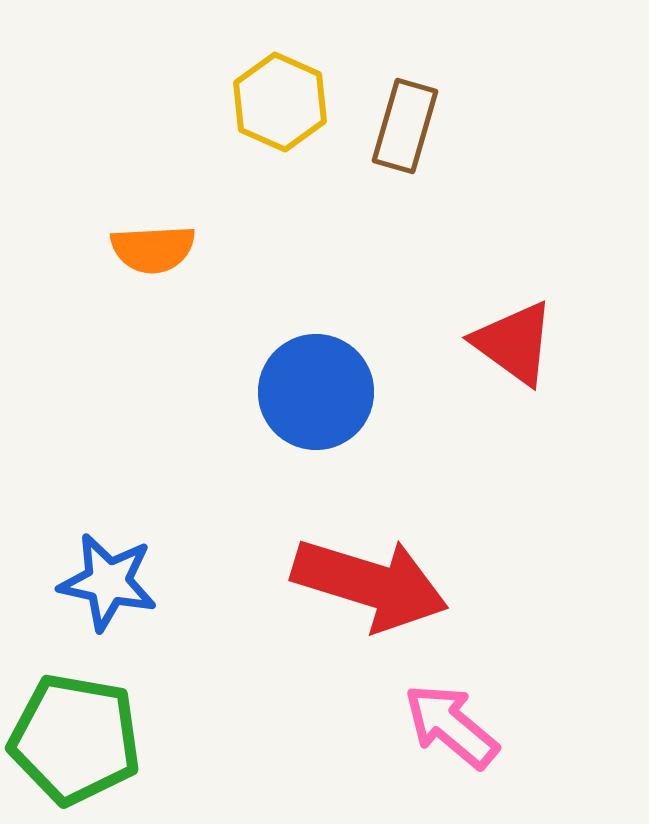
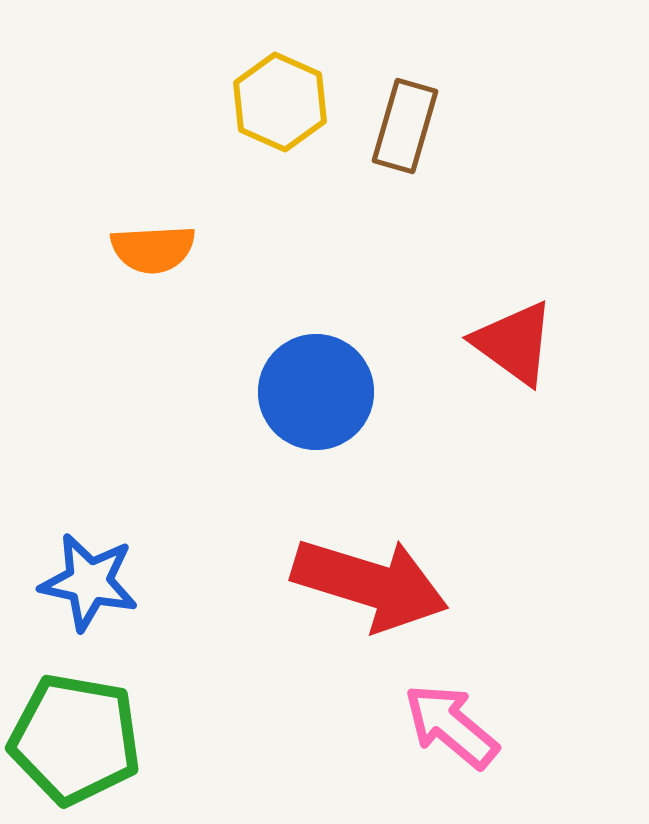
blue star: moved 19 px left
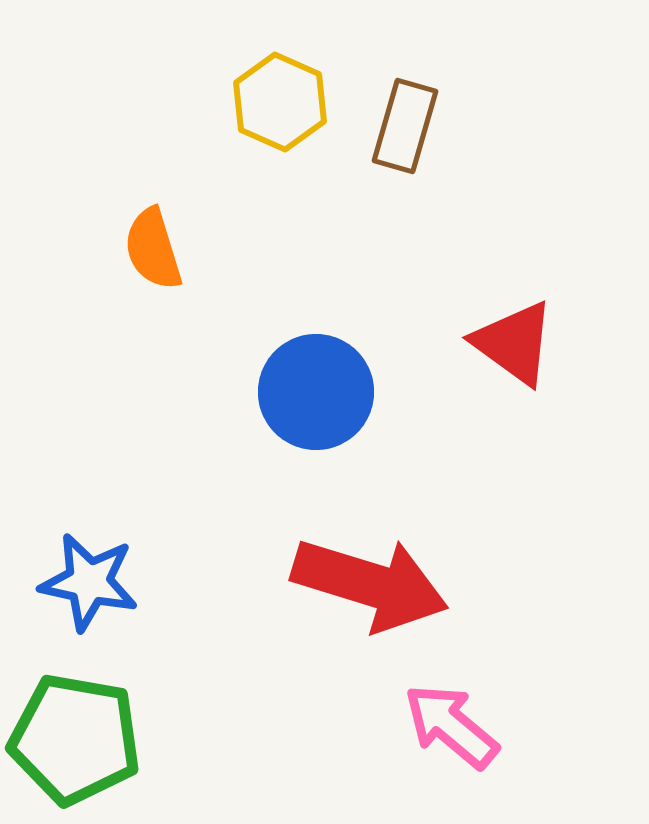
orange semicircle: rotated 76 degrees clockwise
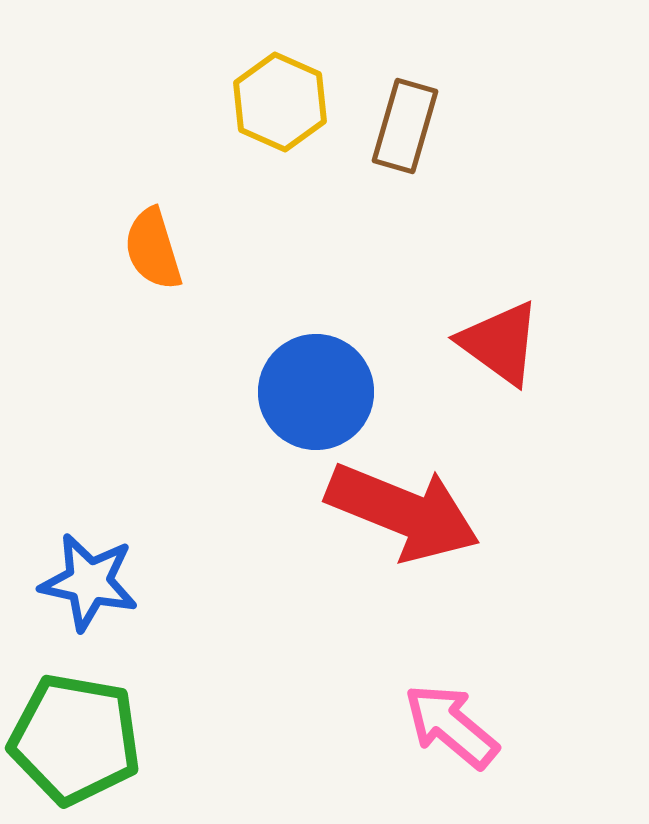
red triangle: moved 14 px left
red arrow: moved 33 px right, 72 px up; rotated 5 degrees clockwise
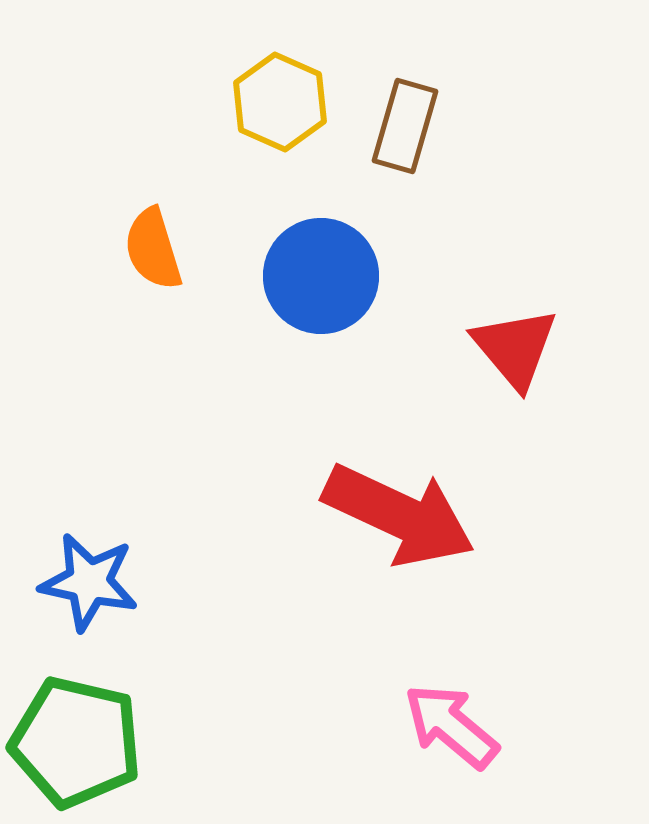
red triangle: moved 15 px right, 5 px down; rotated 14 degrees clockwise
blue circle: moved 5 px right, 116 px up
red arrow: moved 4 px left, 3 px down; rotated 3 degrees clockwise
green pentagon: moved 1 px right, 3 px down; rotated 3 degrees clockwise
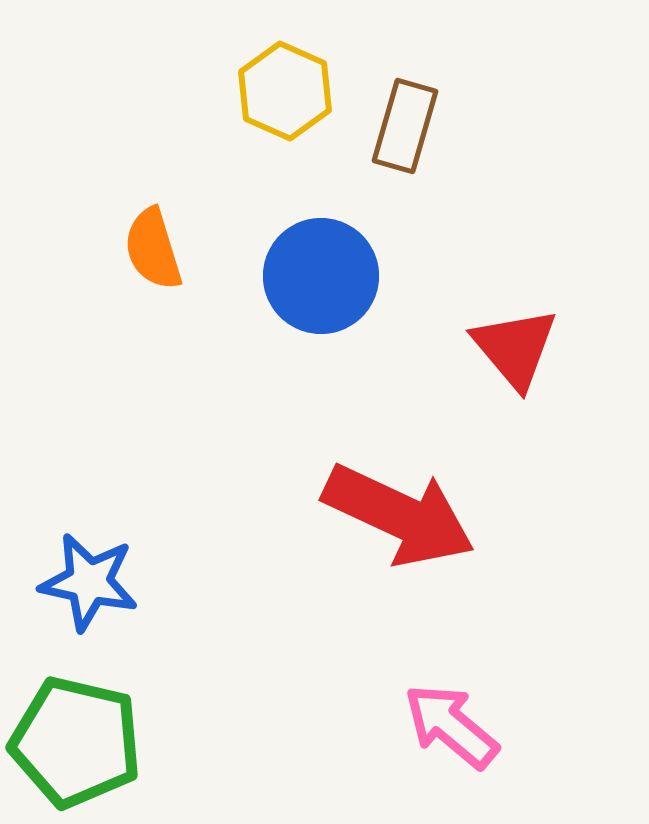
yellow hexagon: moved 5 px right, 11 px up
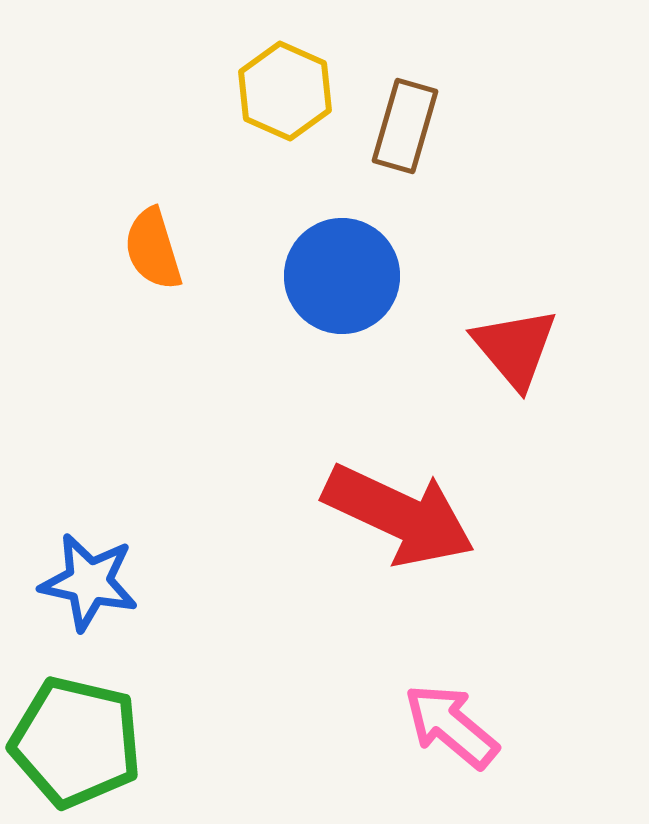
blue circle: moved 21 px right
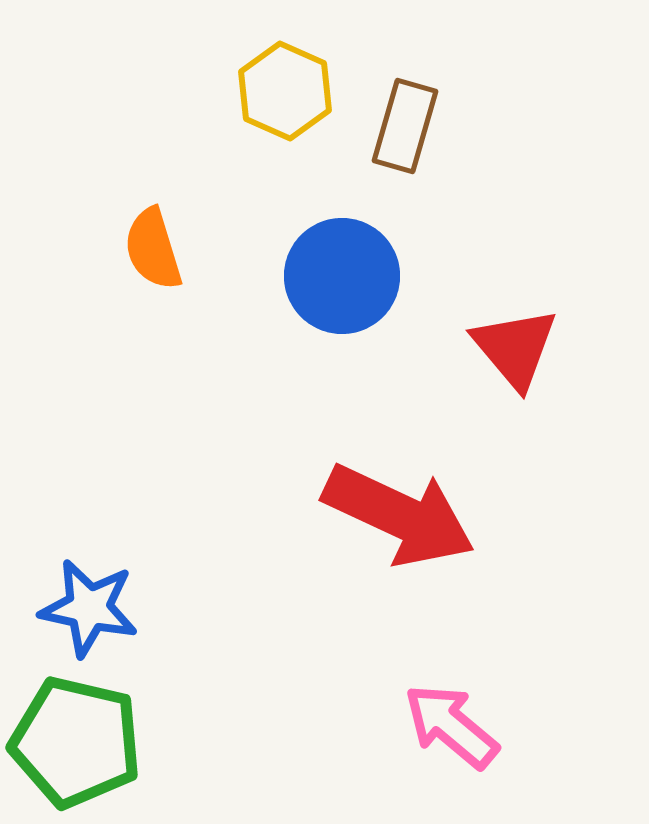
blue star: moved 26 px down
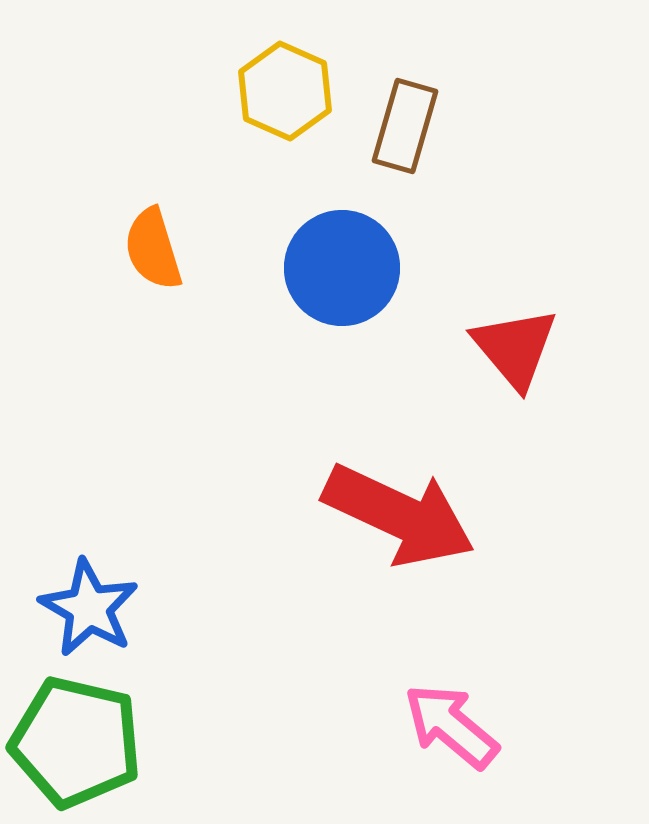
blue circle: moved 8 px up
blue star: rotated 18 degrees clockwise
